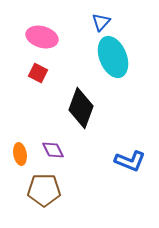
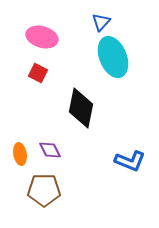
black diamond: rotated 9 degrees counterclockwise
purple diamond: moved 3 px left
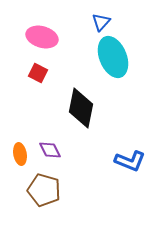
brown pentagon: rotated 16 degrees clockwise
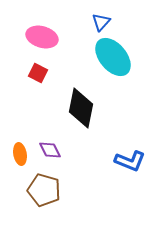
cyan ellipse: rotated 18 degrees counterclockwise
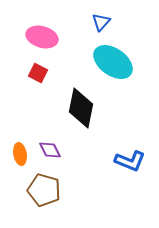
cyan ellipse: moved 5 px down; rotated 15 degrees counterclockwise
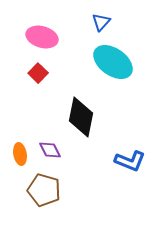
red square: rotated 18 degrees clockwise
black diamond: moved 9 px down
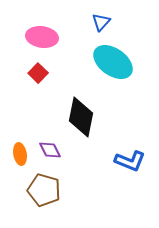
pink ellipse: rotated 8 degrees counterclockwise
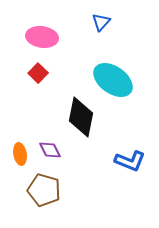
cyan ellipse: moved 18 px down
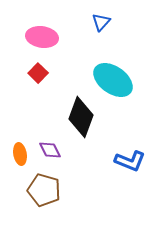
black diamond: rotated 9 degrees clockwise
